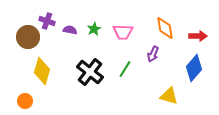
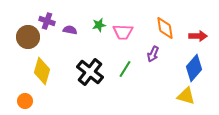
green star: moved 5 px right, 4 px up; rotated 16 degrees clockwise
yellow triangle: moved 17 px right
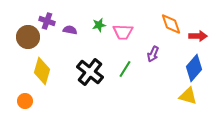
orange diamond: moved 6 px right, 4 px up; rotated 10 degrees counterclockwise
yellow triangle: moved 2 px right
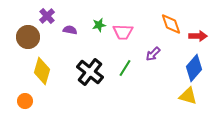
purple cross: moved 5 px up; rotated 28 degrees clockwise
purple arrow: rotated 21 degrees clockwise
green line: moved 1 px up
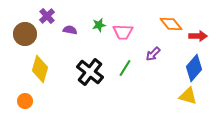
orange diamond: rotated 20 degrees counterclockwise
brown circle: moved 3 px left, 3 px up
yellow diamond: moved 2 px left, 2 px up
